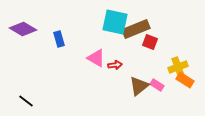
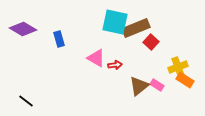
brown rectangle: moved 1 px up
red square: moved 1 px right; rotated 21 degrees clockwise
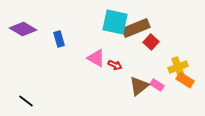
red arrow: rotated 32 degrees clockwise
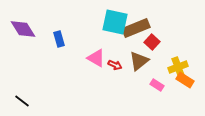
purple diamond: rotated 28 degrees clockwise
red square: moved 1 px right
brown triangle: moved 25 px up
black line: moved 4 px left
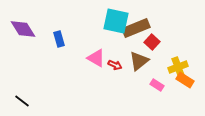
cyan square: moved 1 px right, 1 px up
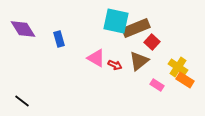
yellow cross: rotated 36 degrees counterclockwise
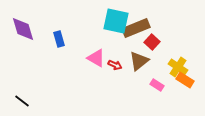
purple diamond: rotated 16 degrees clockwise
